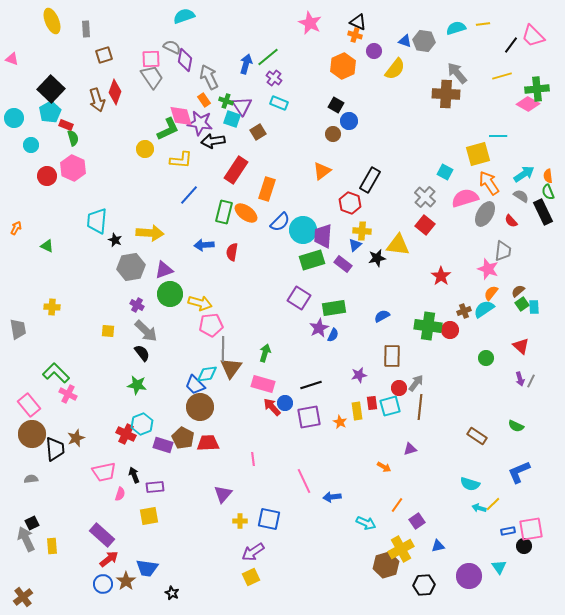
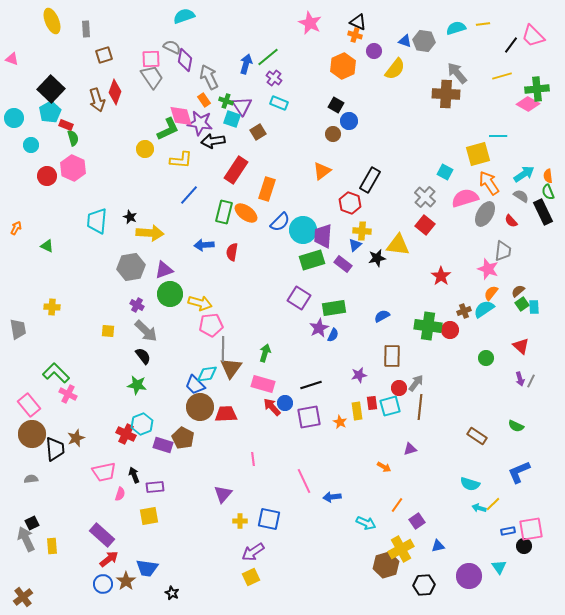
black star at (115, 240): moved 15 px right, 23 px up
black semicircle at (142, 353): moved 1 px right, 3 px down
red trapezoid at (208, 443): moved 18 px right, 29 px up
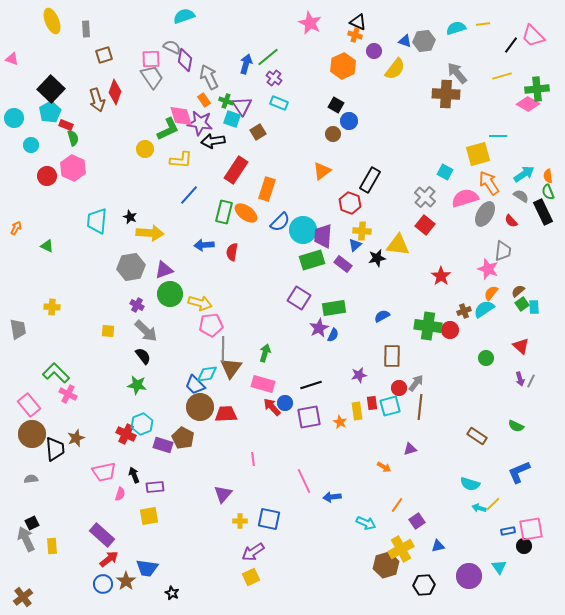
gray hexagon at (424, 41): rotated 15 degrees counterclockwise
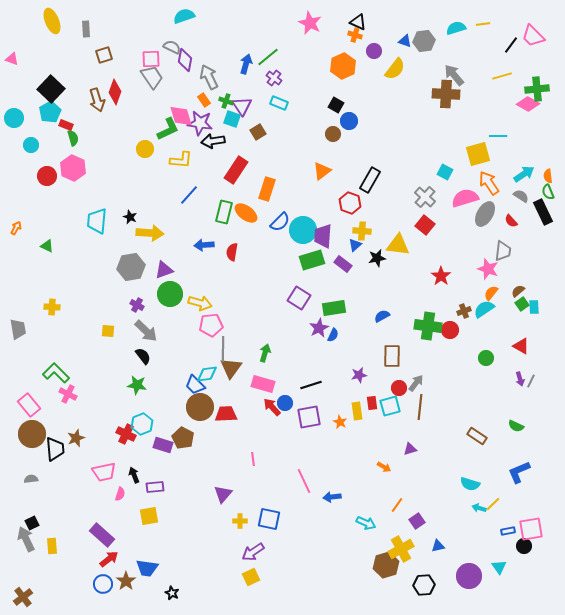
gray arrow at (457, 73): moved 3 px left, 2 px down
red triangle at (521, 346): rotated 12 degrees counterclockwise
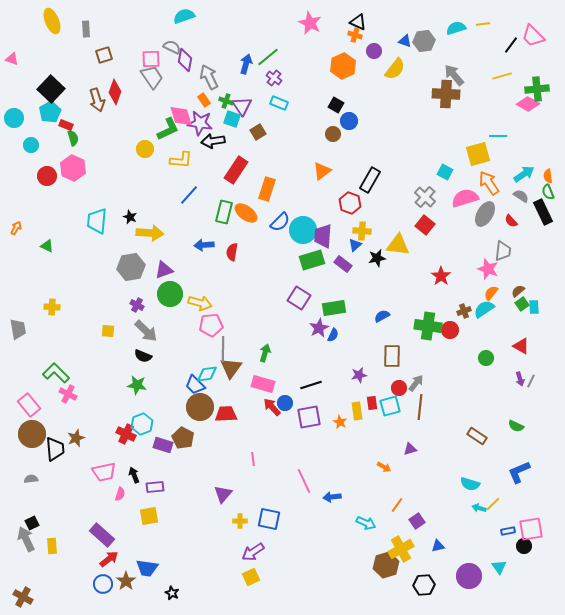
black semicircle at (143, 356): rotated 150 degrees clockwise
brown cross at (23, 597): rotated 24 degrees counterclockwise
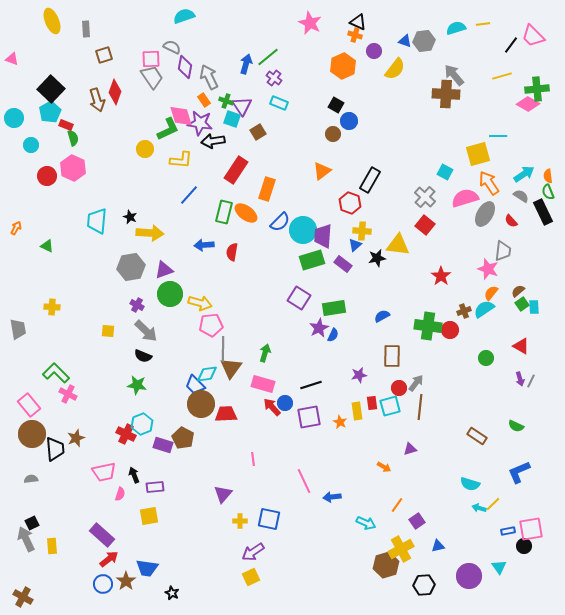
purple diamond at (185, 60): moved 7 px down
brown circle at (200, 407): moved 1 px right, 3 px up
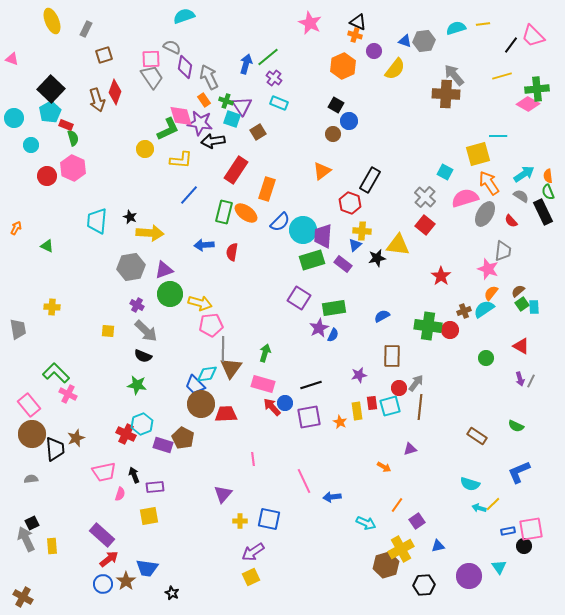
gray rectangle at (86, 29): rotated 28 degrees clockwise
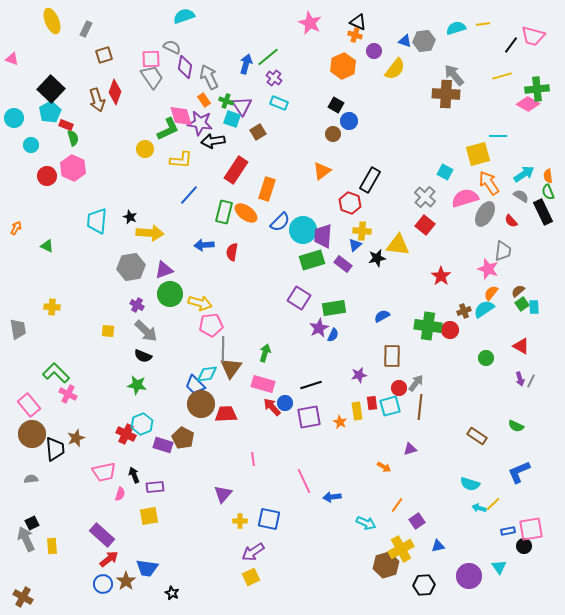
pink trapezoid at (533, 36): rotated 30 degrees counterclockwise
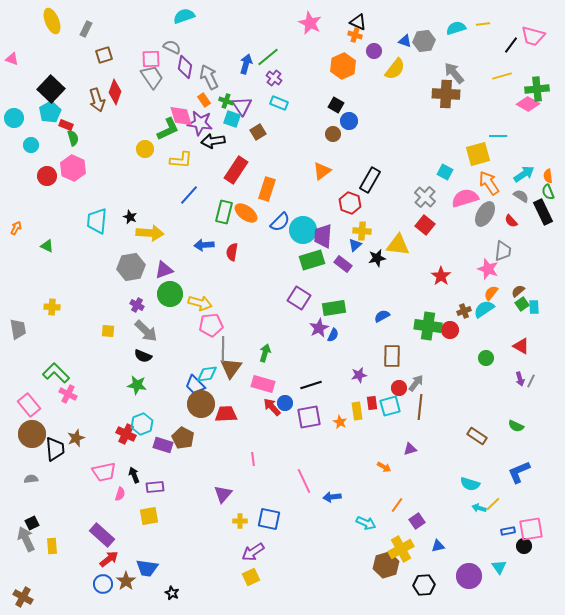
gray arrow at (454, 75): moved 2 px up
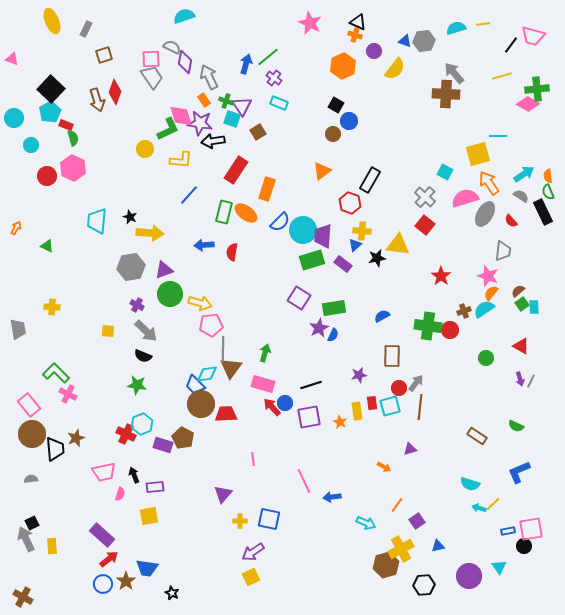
purple diamond at (185, 67): moved 5 px up
pink star at (488, 269): moved 7 px down
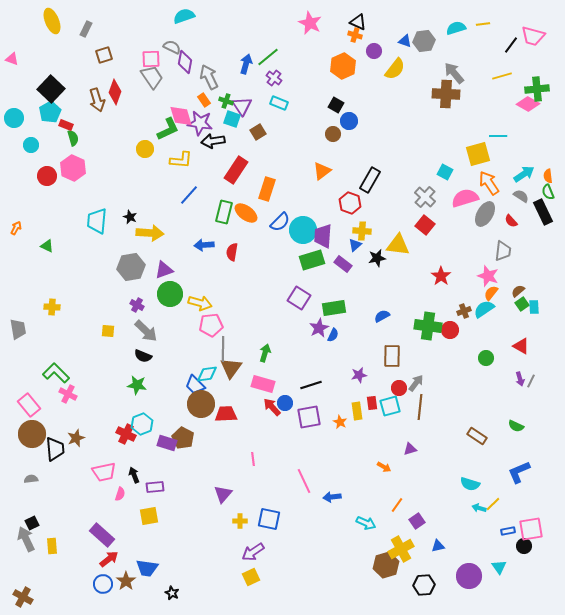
purple rectangle at (163, 445): moved 4 px right, 2 px up
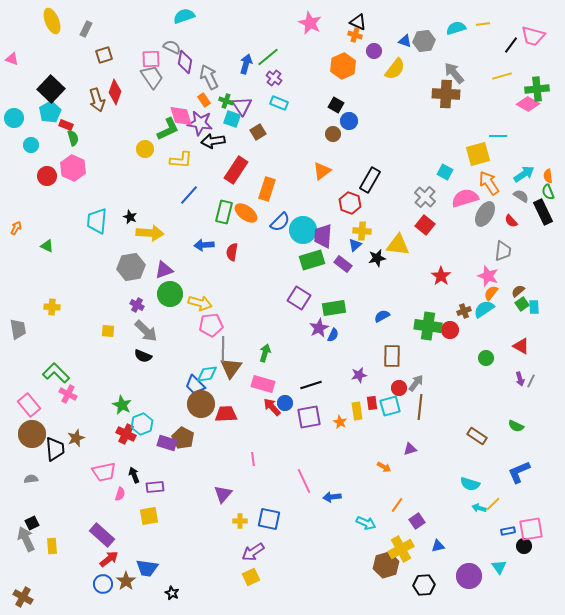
green star at (137, 385): moved 15 px left, 20 px down; rotated 18 degrees clockwise
